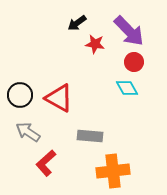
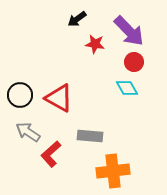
black arrow: moved 4 px up
red L-shape: moved 5 px right, 9 px up
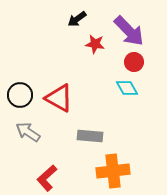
red L-shape: moved 4 px left, 24 px down
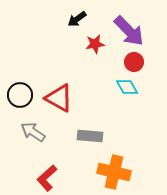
red star: rotated 18 degrees counterclockwise
cyan diamond: moved 1 px up
gray arrow: moved 5 px right
orange cross: moved 1 px right, 1 px down; rotated 20 degrees clockwise
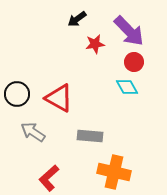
black circle: moved 3 px left, 1 px up
red L-shape: moved 2 px right
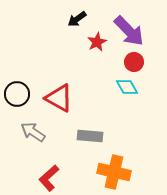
red star: moved 2 px right, 2 px up; rotated 18 degrees counterclockwise
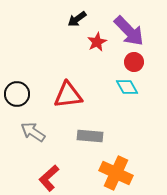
red triangle: moved 9 px right, 3 px up; rotated 36 degrees counterclockwise
orange cross: moved 2 px right, 1 px down; rotated 12 degrees clockwise
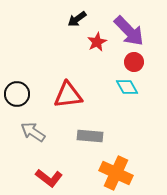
red L-shape: rotated 100 degrees counterclockwise
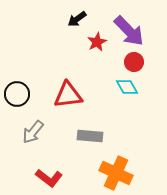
gray arrow: rotated 85 degrees counterclockwise
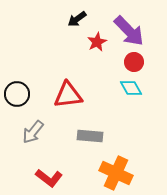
cyan diamond: moved 4 px right, 1 px down
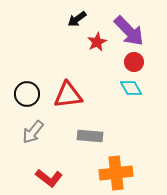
black circle: moved 10 px right
orange cross: rotated 32 degrees counterclockwise
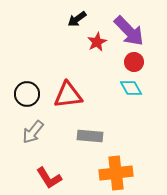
red L-shape: rotated 20 degrees clockwise
